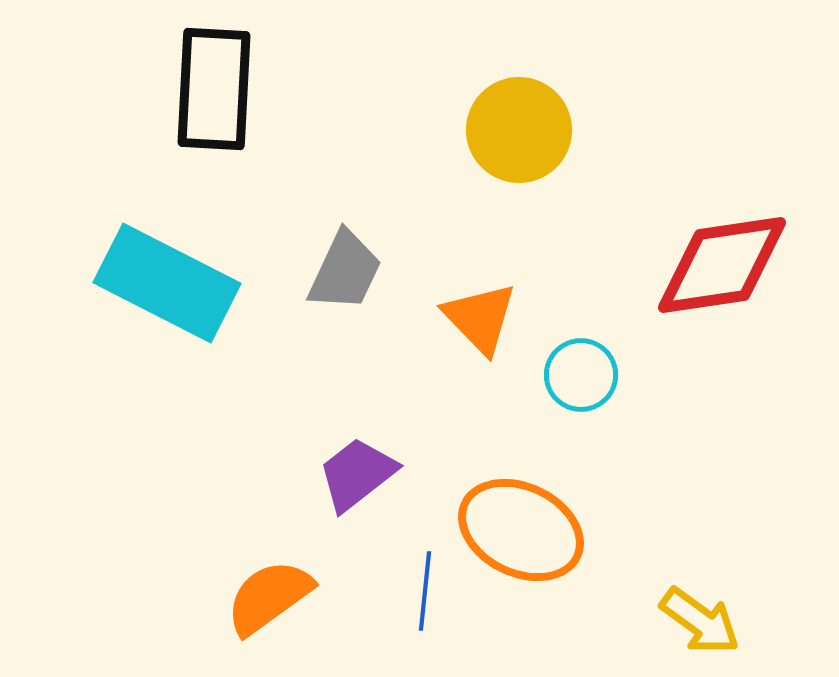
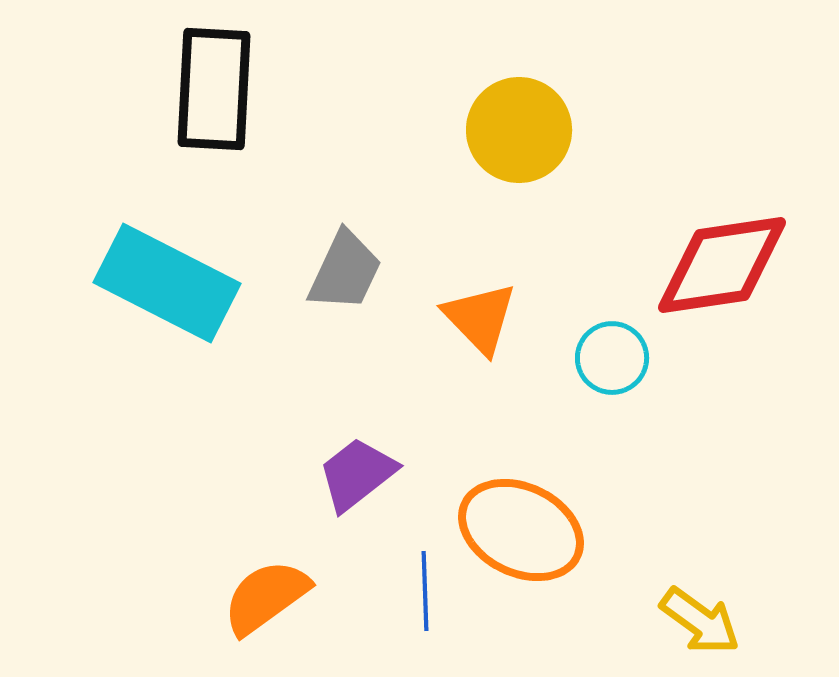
cyan circle: moved 31 px right, 17 px up
blue line: rotated 8 degrees counterclockwise
orange semicircle: moved 3 px left
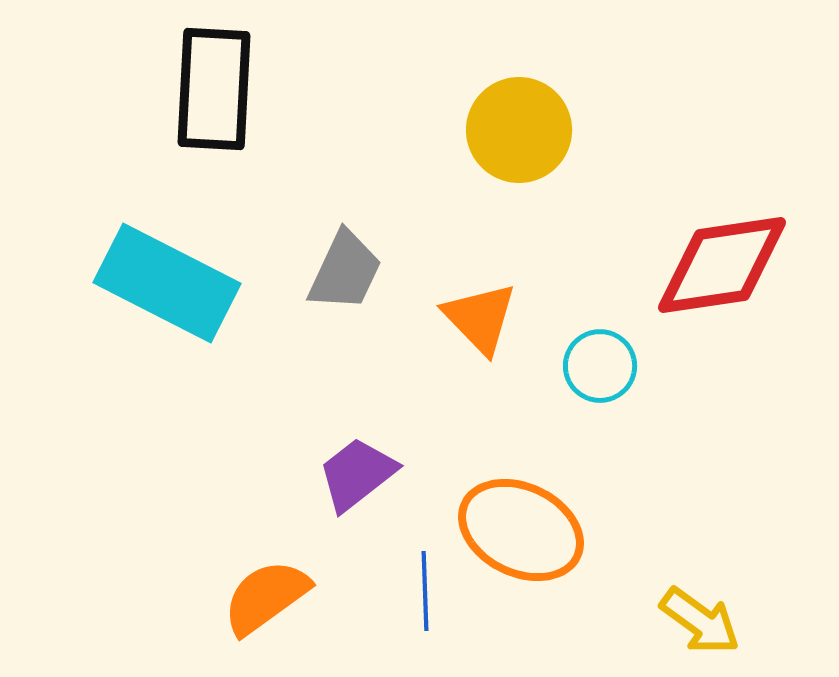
cyan circle: moved 12 px left, 8 px down
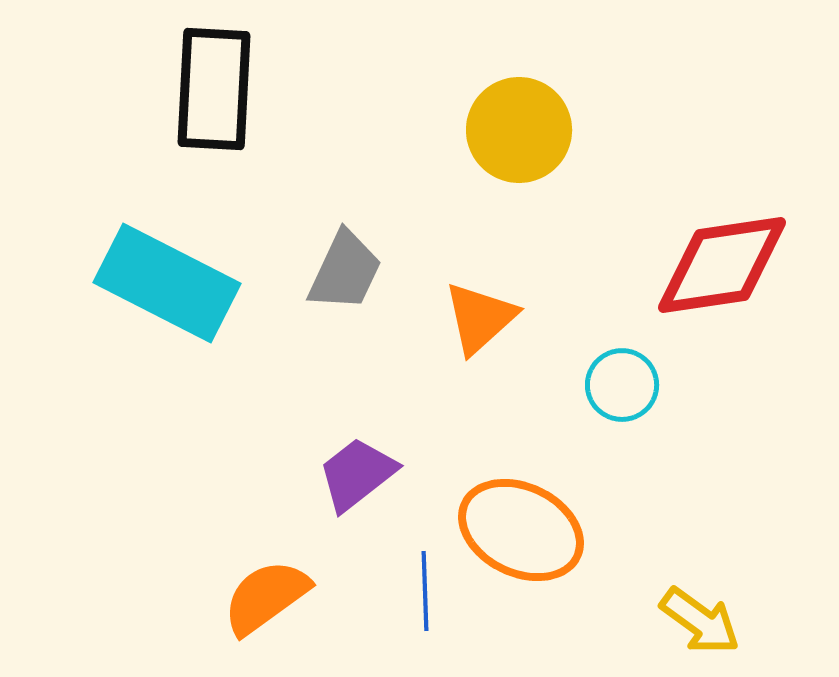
orange triangle: rotated 32 degrees clockwise
cyan circle: moved 22 px right, 19 px down
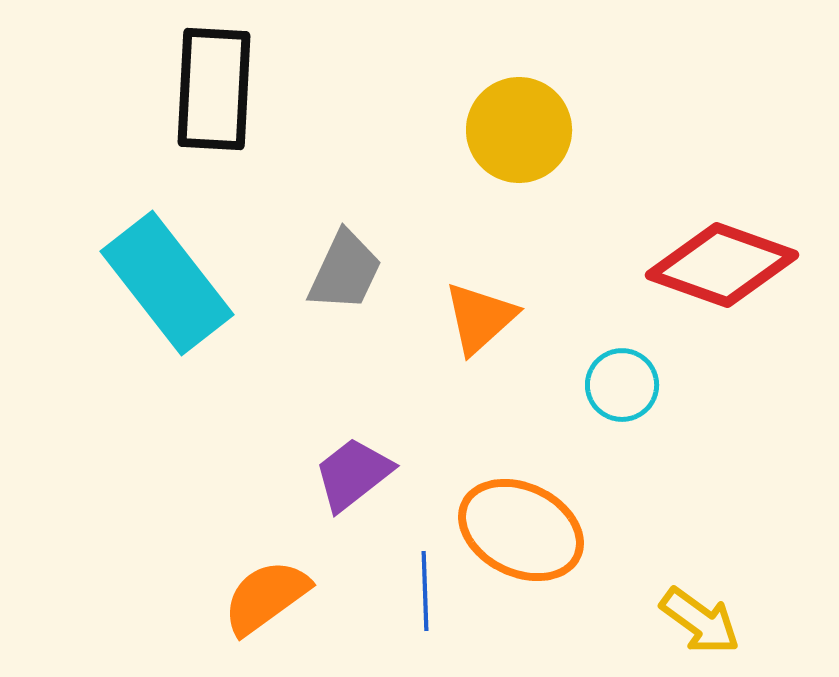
red diamond: rotated 28 degrees clockwise
cyan rectangle: rotated 25 degrees clockwise
purple trapezoid: moved 4 px left
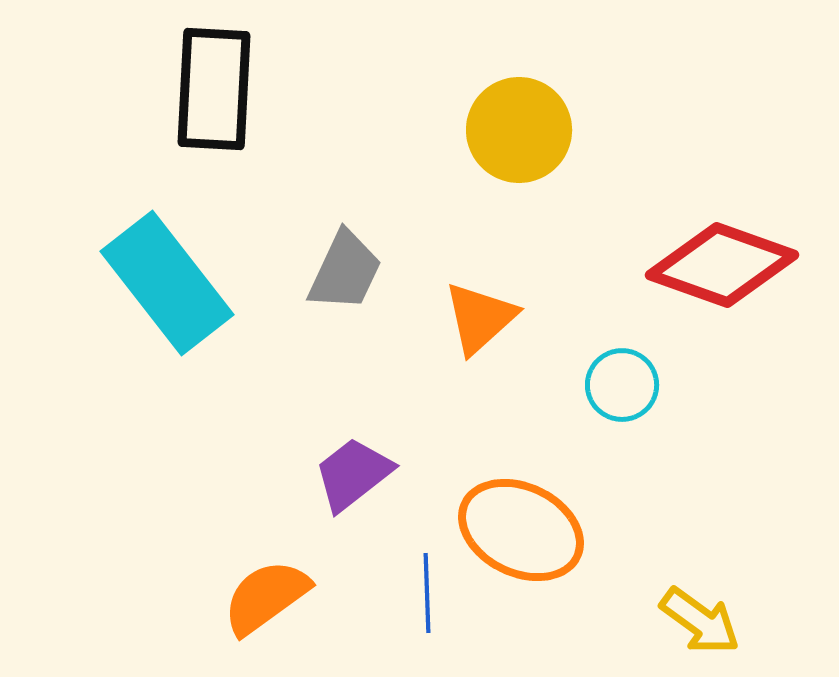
blue line: moved 2 px right, 2 px down
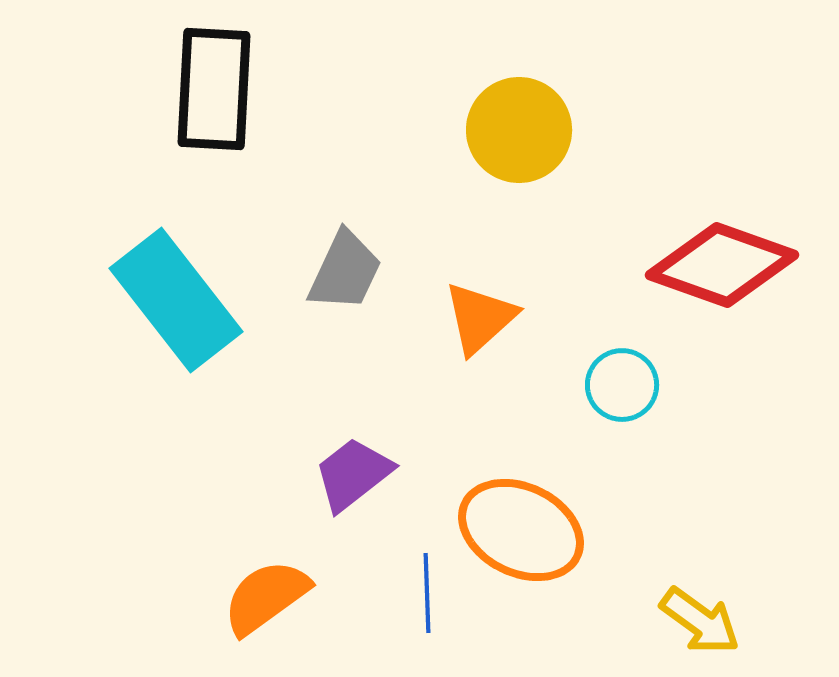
cyan rectangle: moved 9 px right, 17 px down
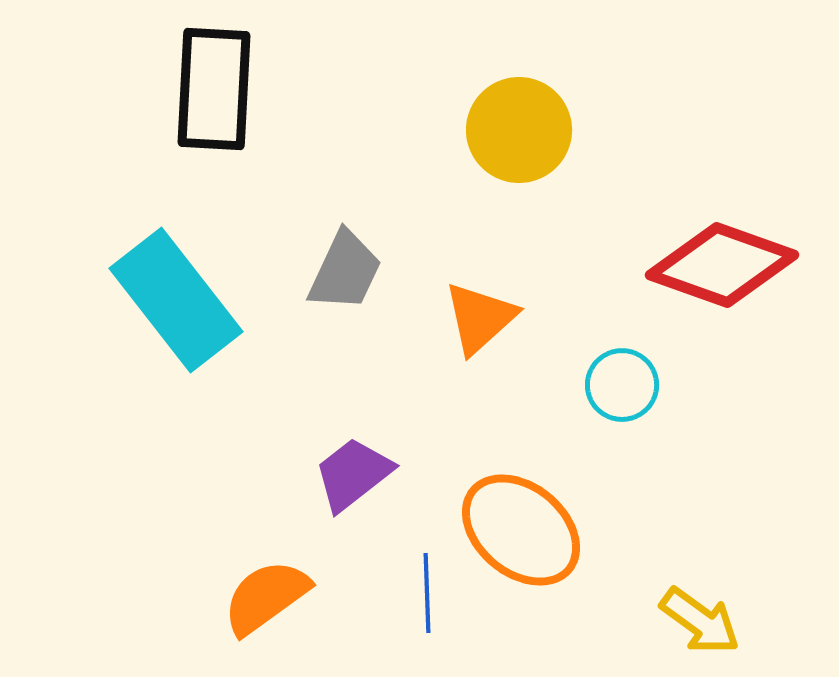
orange ellipse: rotated 14 degrees clockwise
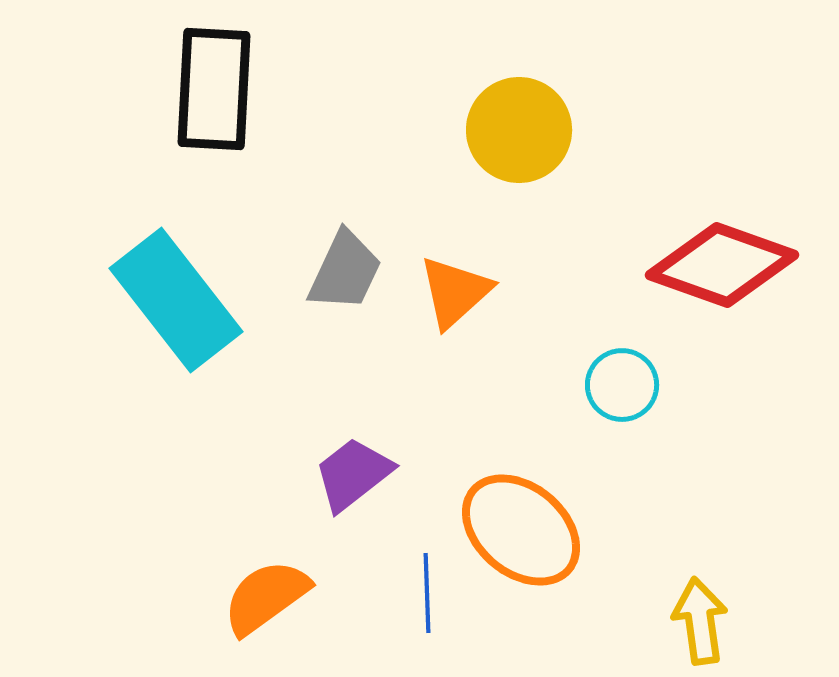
orange triangle: moved 25 px left, 26 px up
yellow arrow: rotated 134 degrees counterclockwise
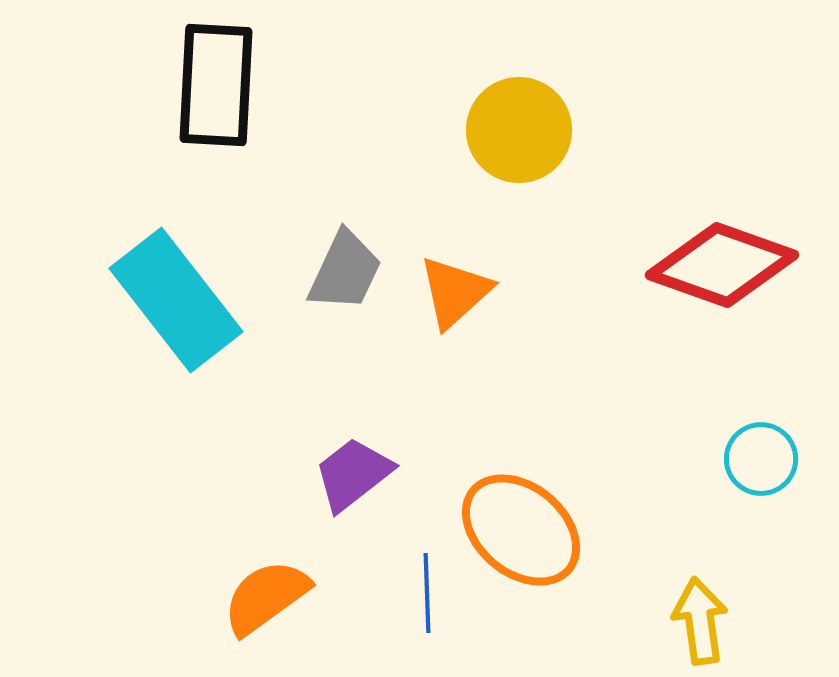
black rectangle: moved 2 px right, 4 px up
cyan circle: moved 139 px right, 74 px down
